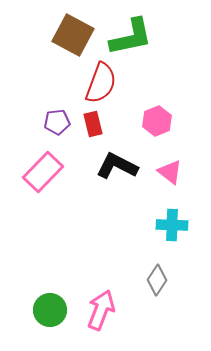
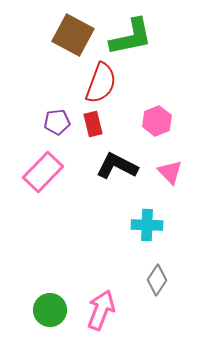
pink triangle: rotated 8 degrees clockwise
cyan cross: moved 25 px left
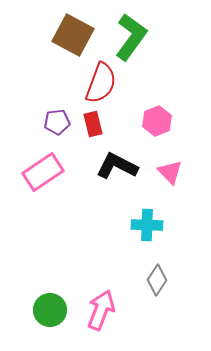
green L-shape: rotated 42 degrees counterclockwise
pink rectangle: rotated 12 degrees clockwise
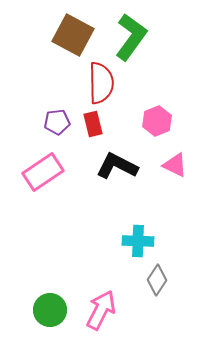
red semicircle: rotated 21 degrees counterclockwise
pink triangle: moved 5 px right, 7 px up; rotated 20 degrees counterclockwise
cyan cross: moved 9 px left, 16 px down
pink arrow: rotated 6 degrees clockwise
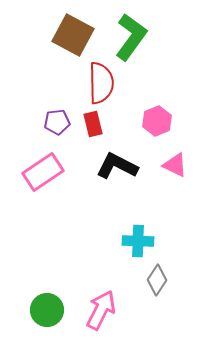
green circle: moved 3 px left
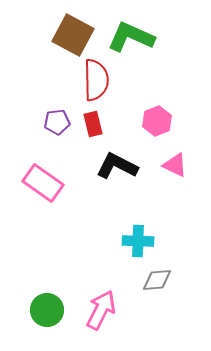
green L-shape: rotated 102 degrees counterclockwise
red semicircle: moved 5 px left, 3 px up
pink rectangle: moved 11 px down; rotated 69 degrees clockwise
gray diamond: rotated 52 degrees clockwise
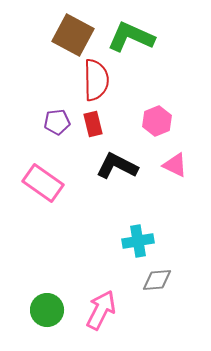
cyan cross: rotated 12 degrees counterclockwise
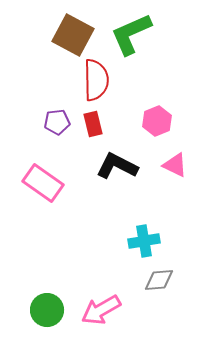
green L-shape: moved 3 px up; rotated 48 degrees counterclockwise
cyan cross: moved 6 px right
gray diamond: moved 2 px right
pink arrow: rotated 147 degrees counterclockwise
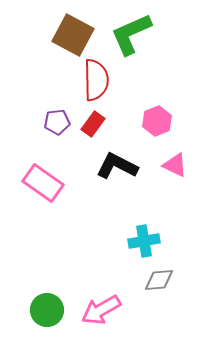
red rectangle: rotated 50 degrees clockwise
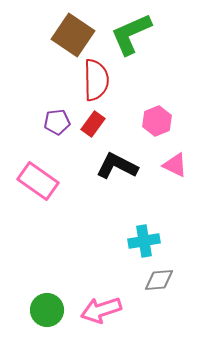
brown square: rotated 6 degrees clockwise
pink rectangle: moved 5 px left, 2 px up
pink arrow: rotated 12 degrees clockwise
